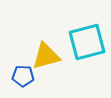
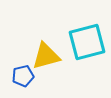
blue pentagon: rotated 15 degrees counterclockwise
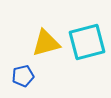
yellow triangle: moved 13 px up
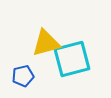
cyan square: moved 15 px left, 17 px down
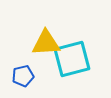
yellow triangle: rotated 12 degrees clockwise
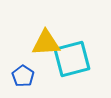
blue pentagon: rotated 25 degrees counterclockwise
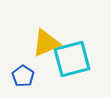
yellow triangle: rotated 20 degrees counterclockwise
